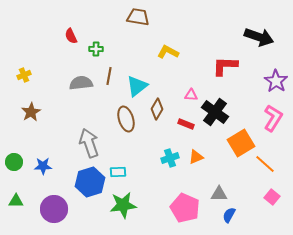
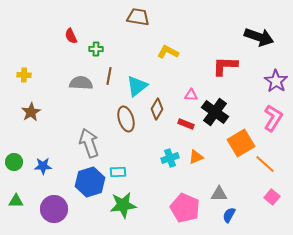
yellow cross: rotated 24 degrees clockwise
gray semicircle: rotated 10 degrees clockwise
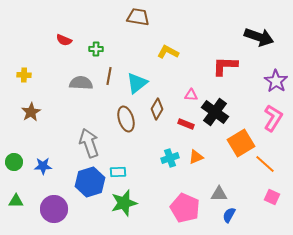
red semicircle: moved 7 px left, 4 px down; rotated 42 degrees counterclockwise
cyan triangle: moved 3 px up
pink square: rotated 14 degrees counterclockwise
green star: moved 1 px right, 2 px up; rotated 8 degrees counterclockwise
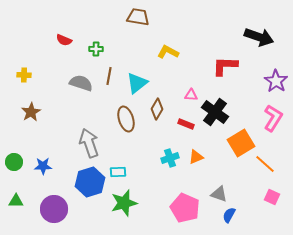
gray semicircle: rotated 15 degrees clockwise
gray triangle: rotated 18 degrees clockwise
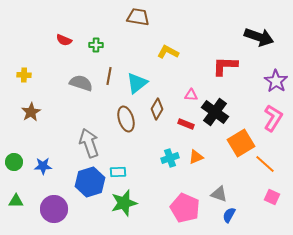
green cross: moved 4 px up
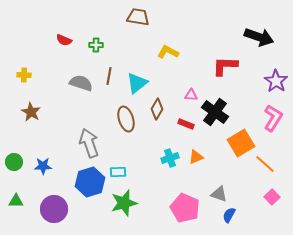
brown star: rotated 12 degrees counterclockwise
pink square: rotated 21 degrees clockwise
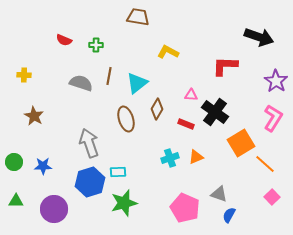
brown star: moved 3 px right, 4 px down
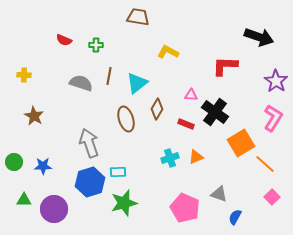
green triangle: moved 8 px right, 1 px up
blue semicircle: moved 6 px right, 2 px down
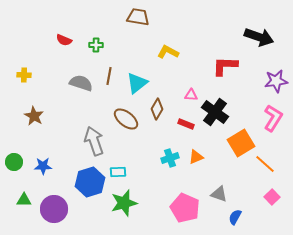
purple star: rotated 30 degrees clockwise
brown ellipse: rotated 35 degrees counterclockwise
gray arrow: moved 5 px right, 2 px up
